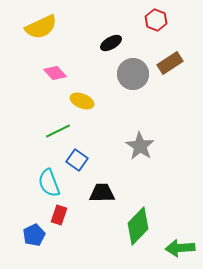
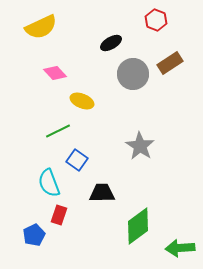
green diamond: rotated 9 degrees clockwise
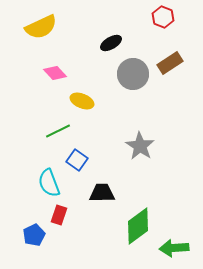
red hexagon: moved 7 px right, 3 px up
green arrow: moved 6 px left
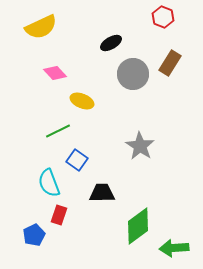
brown rectangle: rotated 25 degrees counterclockwise
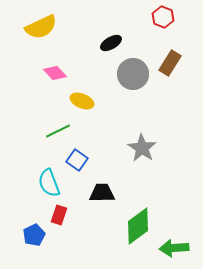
gray star: moved 2 px right, 2 px down
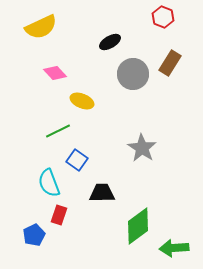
black ellipse: moved 1 px left, 1 px up
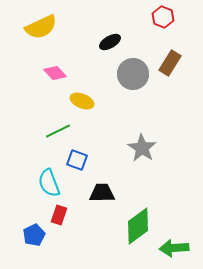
blue square: rotated 15 degrees counterclockwise
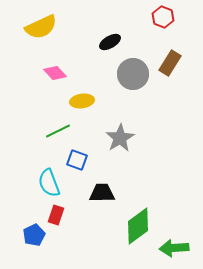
yellow ellipse: rotated 30 degrees counterclockwise
gray star: moved 22 px left, 10 px up; rotated 8 degrees clockwise
red rectangle: moved 3 px left
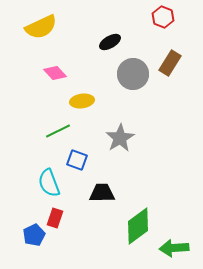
red rectangle: moved 1 px left, 3 px down
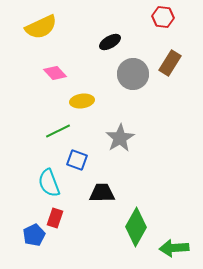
red hexagon: rotated 15 degrees counterclockwise
green diamond: moved 2 px left, 1 px down; rotated 24 degrees counterclockwise
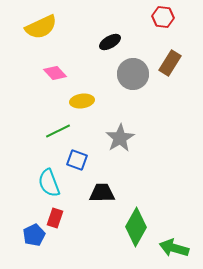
green arrow: rotated 20 degrees clockwise
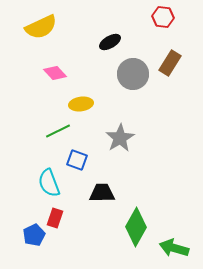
yellow ellipse: moved 1 px left, 3 px down
